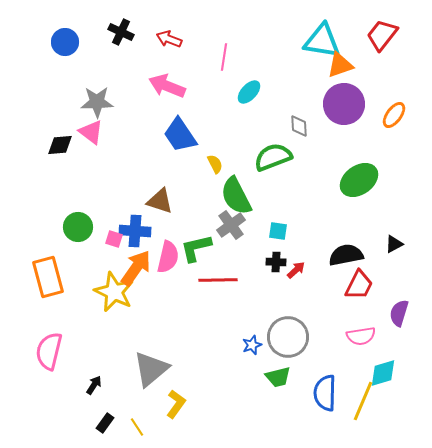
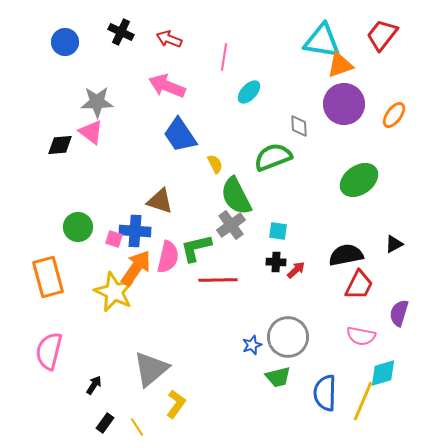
pink semicircle at (361, 336): rotated 20 degrees clockwise
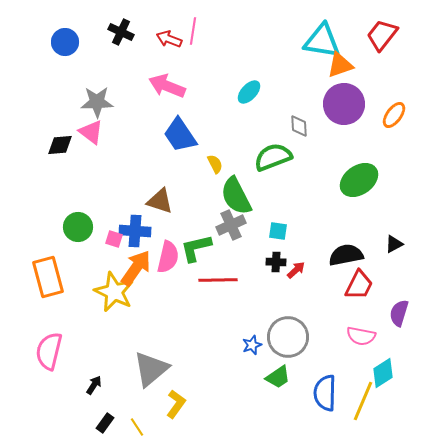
pink line at (224, 57): moved 31 px left, 26 px up
gray cross at (231, 225): rotated 12 degrees clockwise
cyan diamond at (383, 373): rotated 16 degrees counterclockwise
green trapezoid at (278, 377): rotated 20 degrees counterclockwise
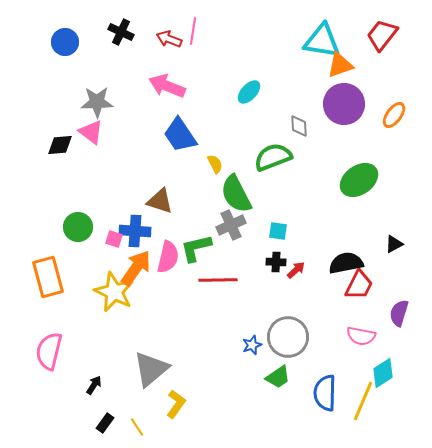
green semicircle at (236, 196): moved 2 px up
black semicircle at (346, 255): moved 8 px down
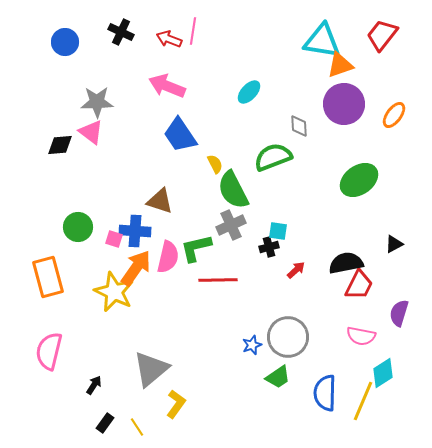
green semicircle at (236, 194): moved 3 px left, 4 px up
black cross at (276, 262): moved 7 px left, 15 px up; rotated 18 degrees counterclockwise
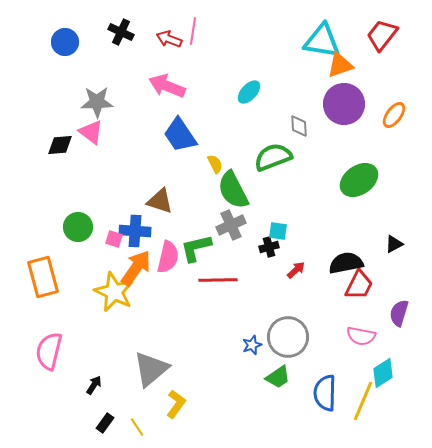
orange rectangle at (48, 277): moved 5 px left
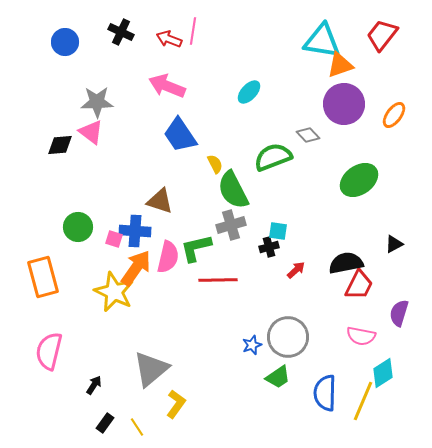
gray diamond at (299, 126): moved 9 px right, 9 px down; rotated 40 degrees counterclockwise
gray cross at (231, 225): rotated 8 degrees clockwise
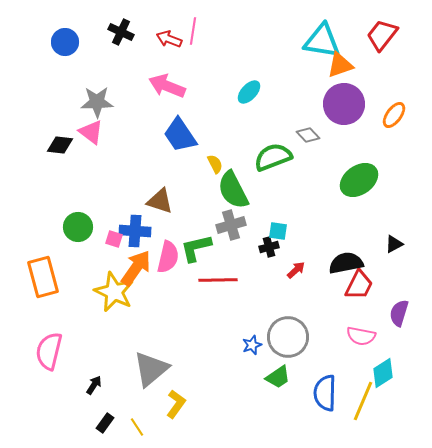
black diamond at (60, 145): rotated 12 degrees clockwise
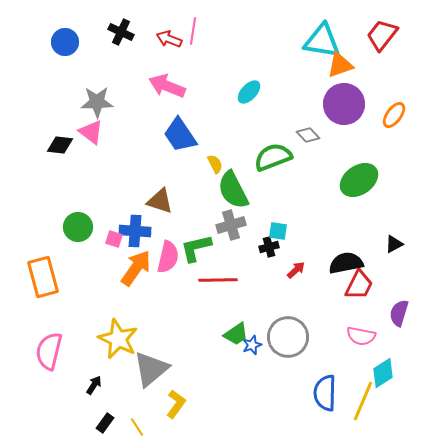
yellow star at (114, 292): moved 4 px right, 47 px down
green trapezoid at (278, 377): moved 42 px left, 43 px up
